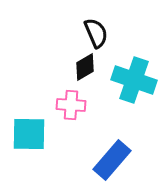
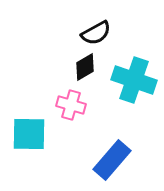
black semicircle: rotated 84 degrees clockwise
pink cross: rotated 12 degrees clockwise
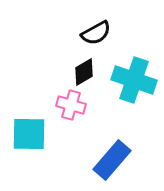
black diamond: moved 1 px left, 5 px down
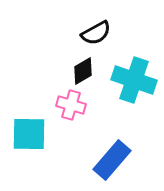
black diamond: moved 1 px left, 1 px up
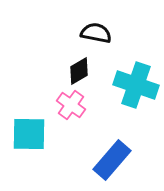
black semicircle: rotated 140 degrees counterclockwise
black diamond: moved 4 px left
cyan cross: moved 2 px right, 5 px down
pink cross: rotated 20 degrees clockwise
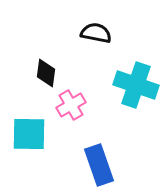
black diamond: moved 33 px left, 2 px down; rotated 52 degrees counterclockwise
pink cross: rotated 24 degrees clockwise
blue rectangle: moved 13 px left, 5 px down; rotated 60 degrees counterclockwise
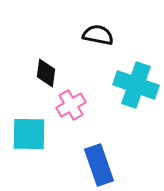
black semicircle: moved 2 px right, 2 px down
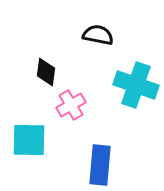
black diamond: moved 1 px up
cyan square: moved 6 px down
blue rectangle: moved 1 px right; rotated 24 degrees clockwise
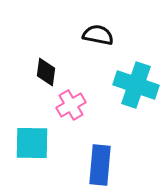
cyan square: moved 3 px right, 3 px down
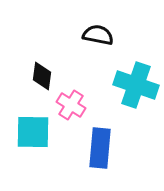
black diamond: moved 4 px left, 4 px down
pink cross: rotated 28 degrees counterclockwise
cyan square: moved 1 px right, 11 px up
blue rectangle: moved 17 px up
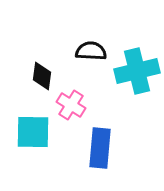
black semicircle: moved 7 px left, 16 px down; rotated 8 degrees counterclockwise
cyan cross: moved 1 px right, 14 px up; rotated 33 degrees counterclockwise
